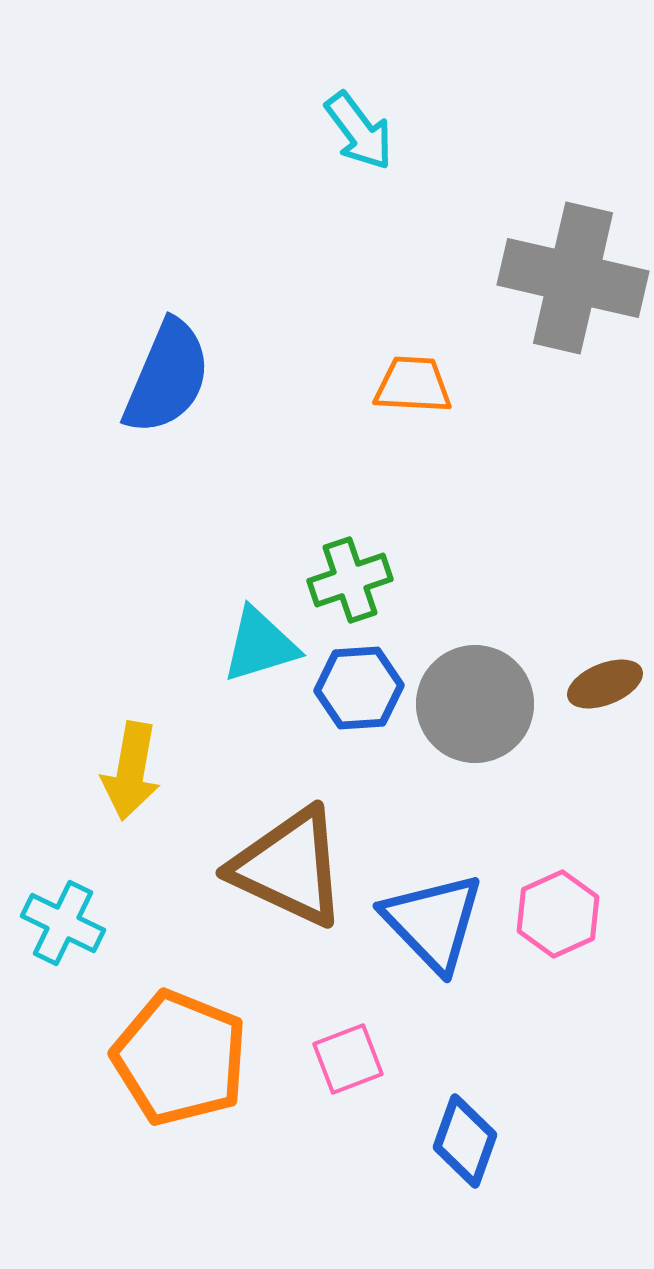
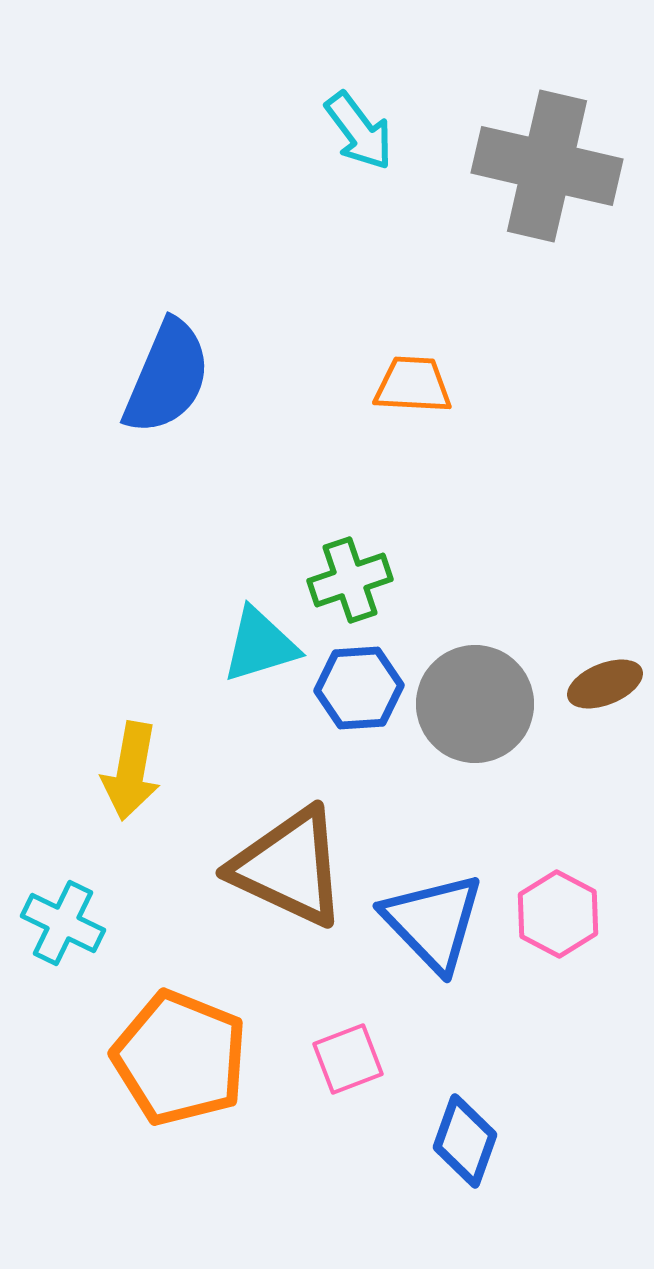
gray cross: moved 26 px left, 112 px up
pink hexagon: rotated 8 degrees counterclockwise
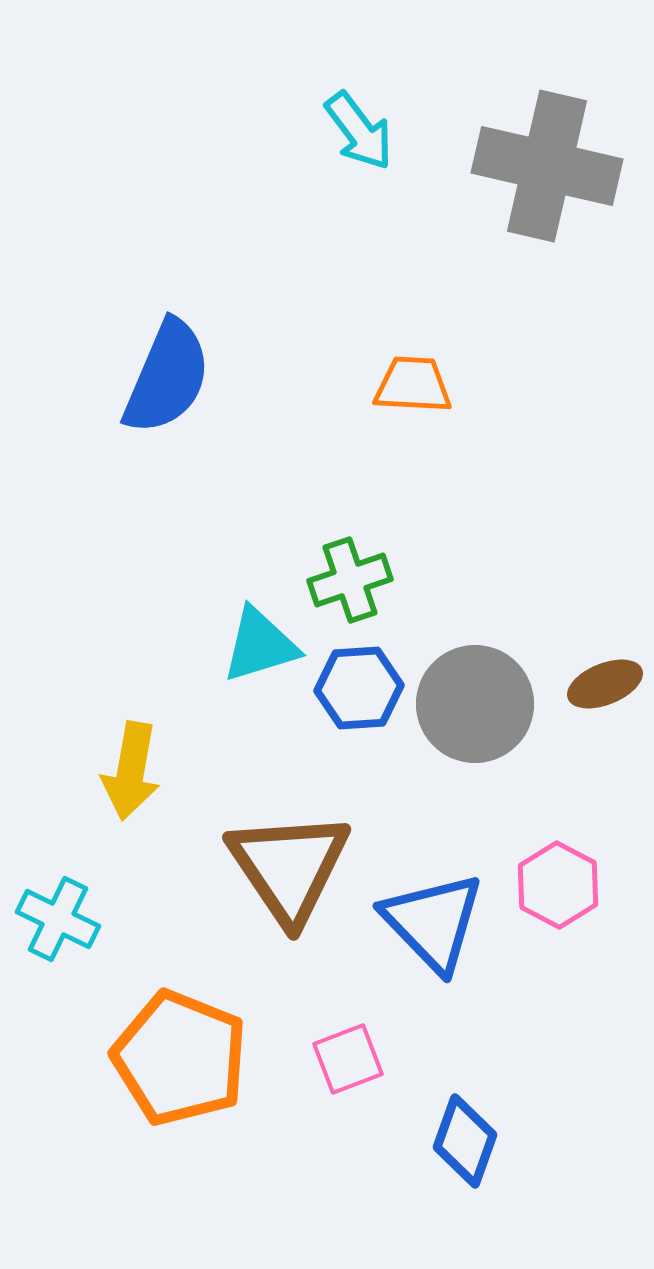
brown triangle: rotated 31 degrees clockwise
pink hexagon: moved 29 px up
cyan cross: moved 5 px left, 4 px up
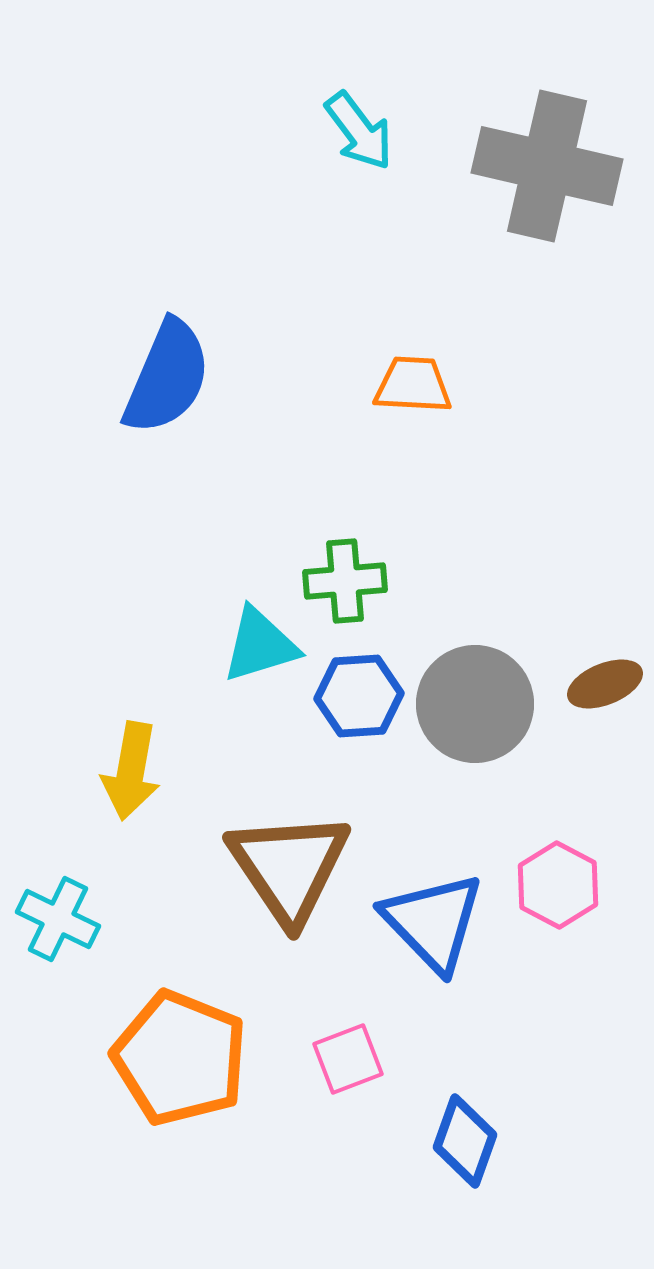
green cross: moved 5 px left, 1 px down; rotated 14 degrees clockwise
blue hexagon: moved 8 px down
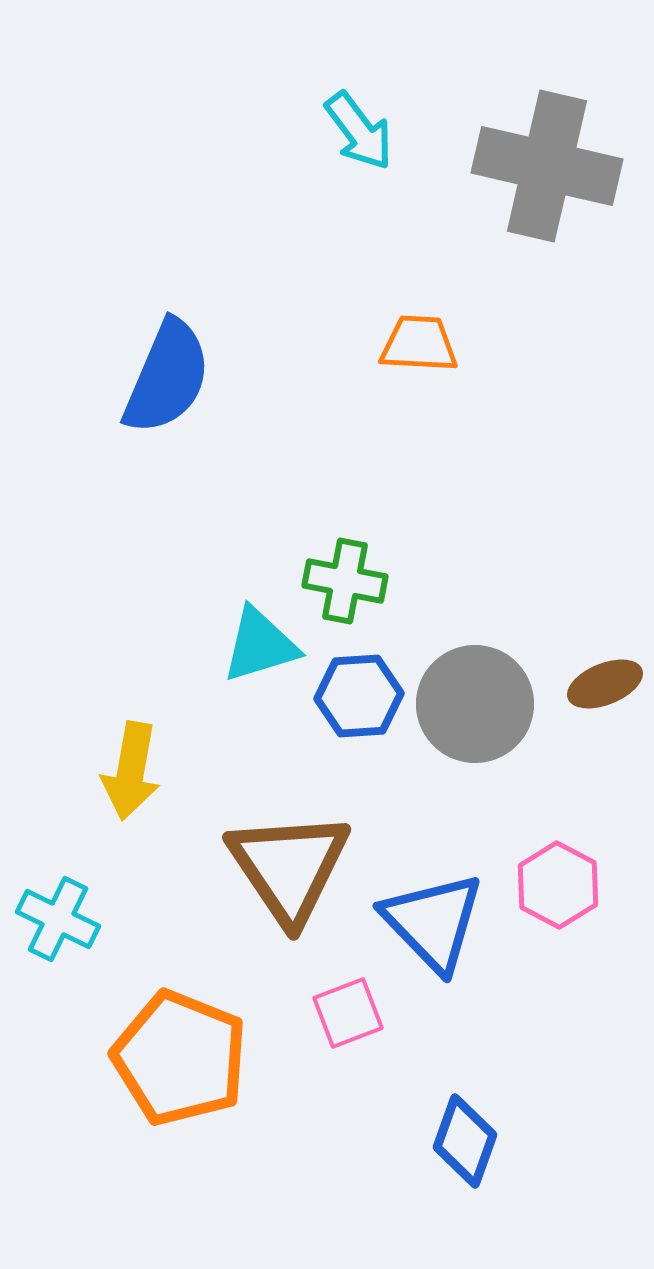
orange trapezoid: moved 6 px right, 41 px up
green cross: rotated 16 degrees clockwise
pink square: moved 46 px up
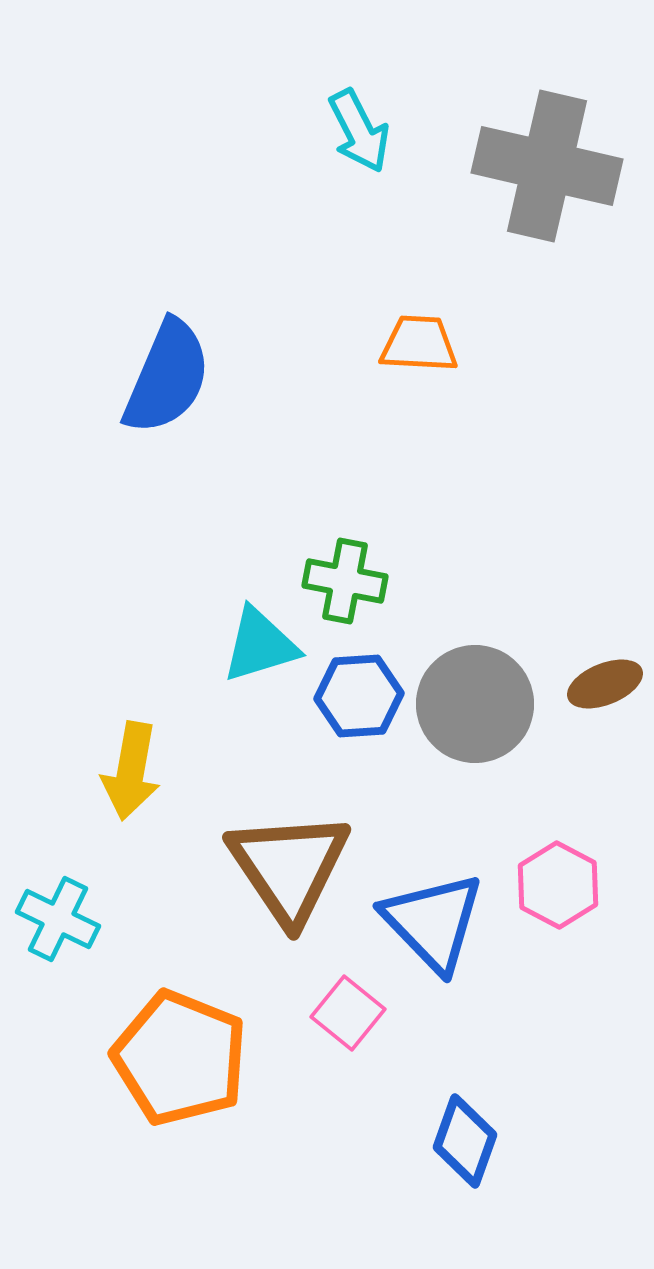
cyan arrow: rotated 10 degrees clockwise
pink square: rotated 30 degrees counterclockwise
